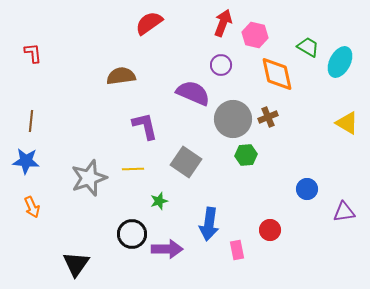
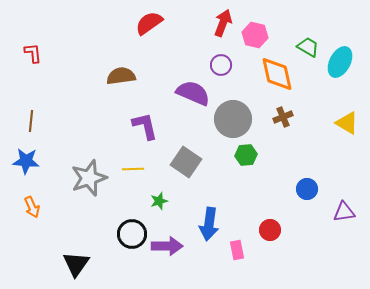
brown cross: moved 15 px right
purple arrow: moved 3 px up
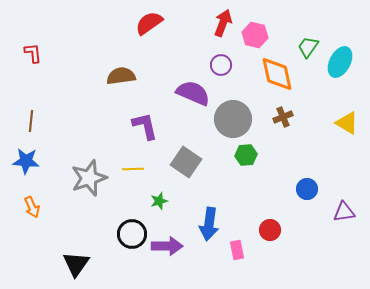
green trapezoid: rotated 85 degrees counterclockwise
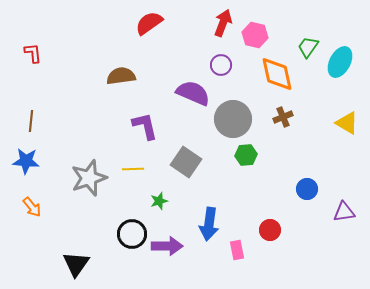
orange arrow: rotated 15 degrees counterclockwise
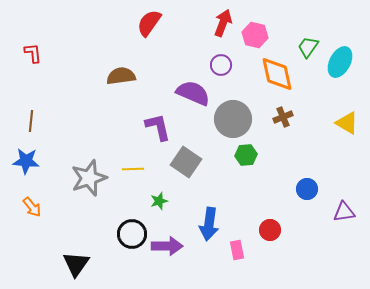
red semicircle: rotated 20 degrees counterclockwise
purple L-shape: moved 13 px right, 1 px down
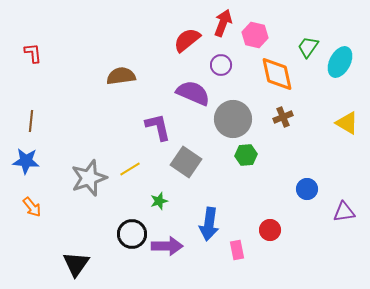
red semicircle: moved 38 px right, 17 px down; rotated 16 degrees clockwise
yellow line: moved 3 px left; rotated 30 degrees counterclockwise
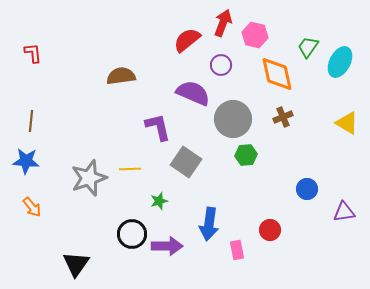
yellow line: rotated 30 degrees clockwise
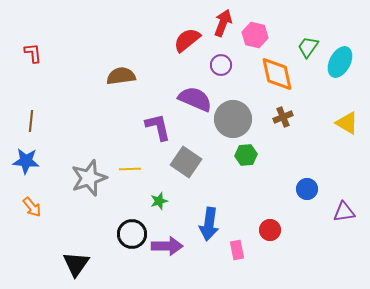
purple semicircle: moved 2 px right, 6 px down
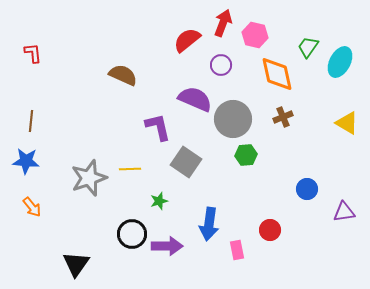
brown semicircle: moved 2 px right, 1 px up; rotated 32 degrees clockwise
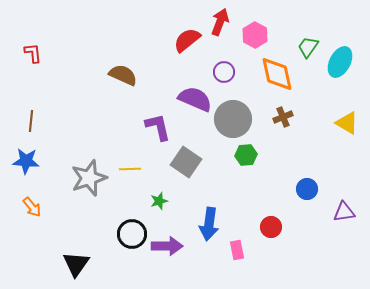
red arrow: moved 3 px left, 1 px up
pink hexagon: rotated 15 degrees clockwise
purple circle: moved 3 px right, 7 px down
red circle: moved 1 px right, 3 px up
